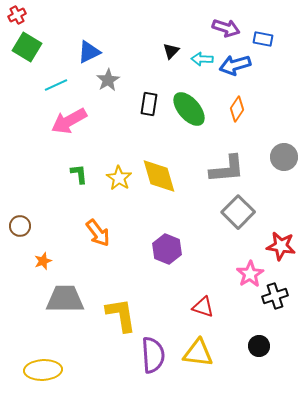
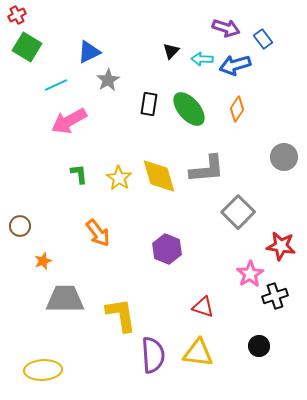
blue rectangle: rotated 42 degrees clockwise
gray L-shape: moved 20 px left
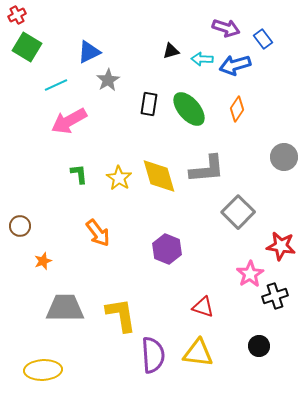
black triangle: rotated 30 degrees clockwise
gray trapezoid: moved 9 px down
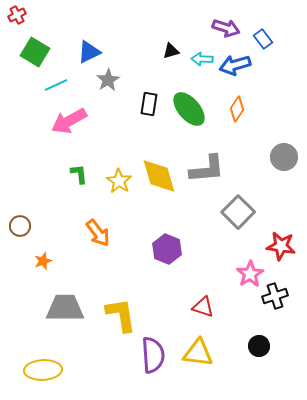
green square: moved 8 px right, 5 px down
yellow star: moved 3 px down
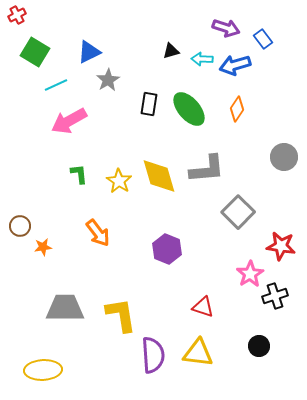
orange star: moved 14 px up; rotated 12 degrees clockwise
